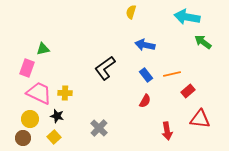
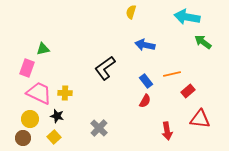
blue rectangle: moved 6 px down
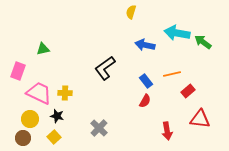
cyan arrow: moved 10 px left, 16 px down
pink rectangle: moved 9 px left, 3 px down
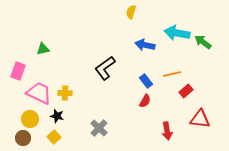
red rectangle: moved 2 px left
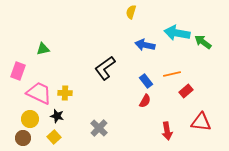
red triangle: moved 1 px right, 3 px down
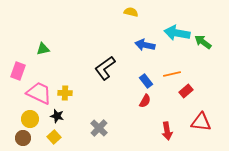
yellow semicircle: rotated 88 degrees clockwise
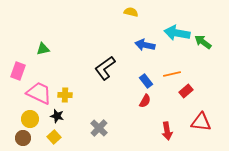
yellow cross: moved 2 px down
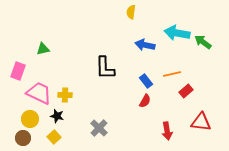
yellow semicircle: rotated 96 degrees counterclockwise
black L-shape: rotated 55 degrees counterclockwise
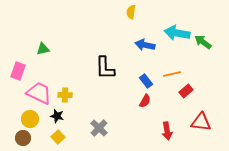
yellow square: moved 4 px right
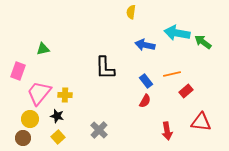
pink trapezoid: rotated 76 degrees counterclockwise
gray cross: moved 2 px down
